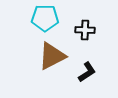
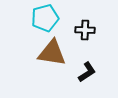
cyan pentagon: rotated 16 degrees counterclockwise
brown triangle: moved 3 px up; rotated 36 degrees clockwise
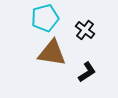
black cross: rotated 36 degrees clockwise
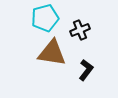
black cross: moved 5 px left; rotated 30 degrees clockwise
black L-shape: moved 1 px left, 2 px up; rotated 20 degrees counterclockwise
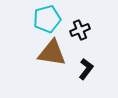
cyan pentagon: moved 2 px right, 1 px down
black L-shape: moved 1 px up
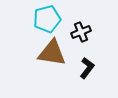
black cross: moved 1 px right, 2 px down
black L-shape: moved 1 px right, 1 px up
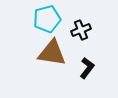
black cross: moved 2 px up
